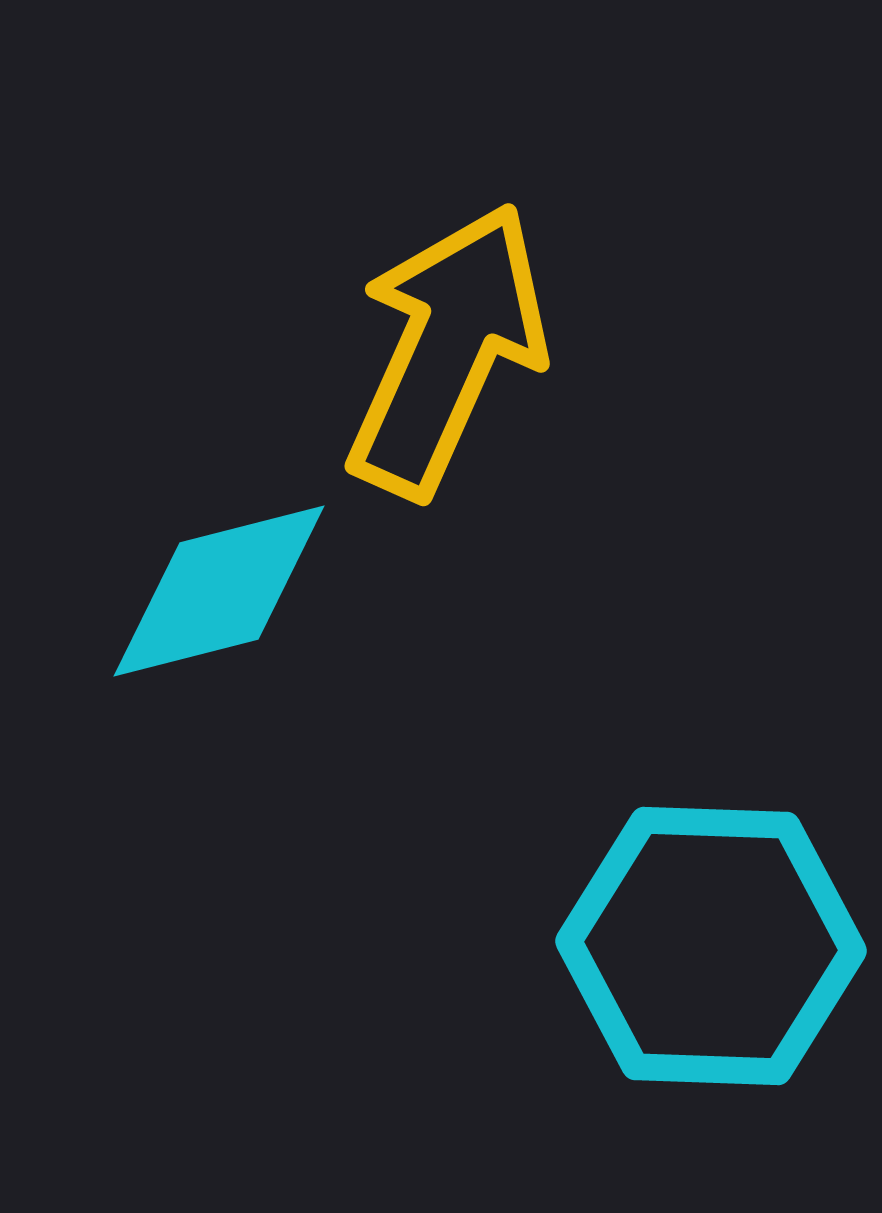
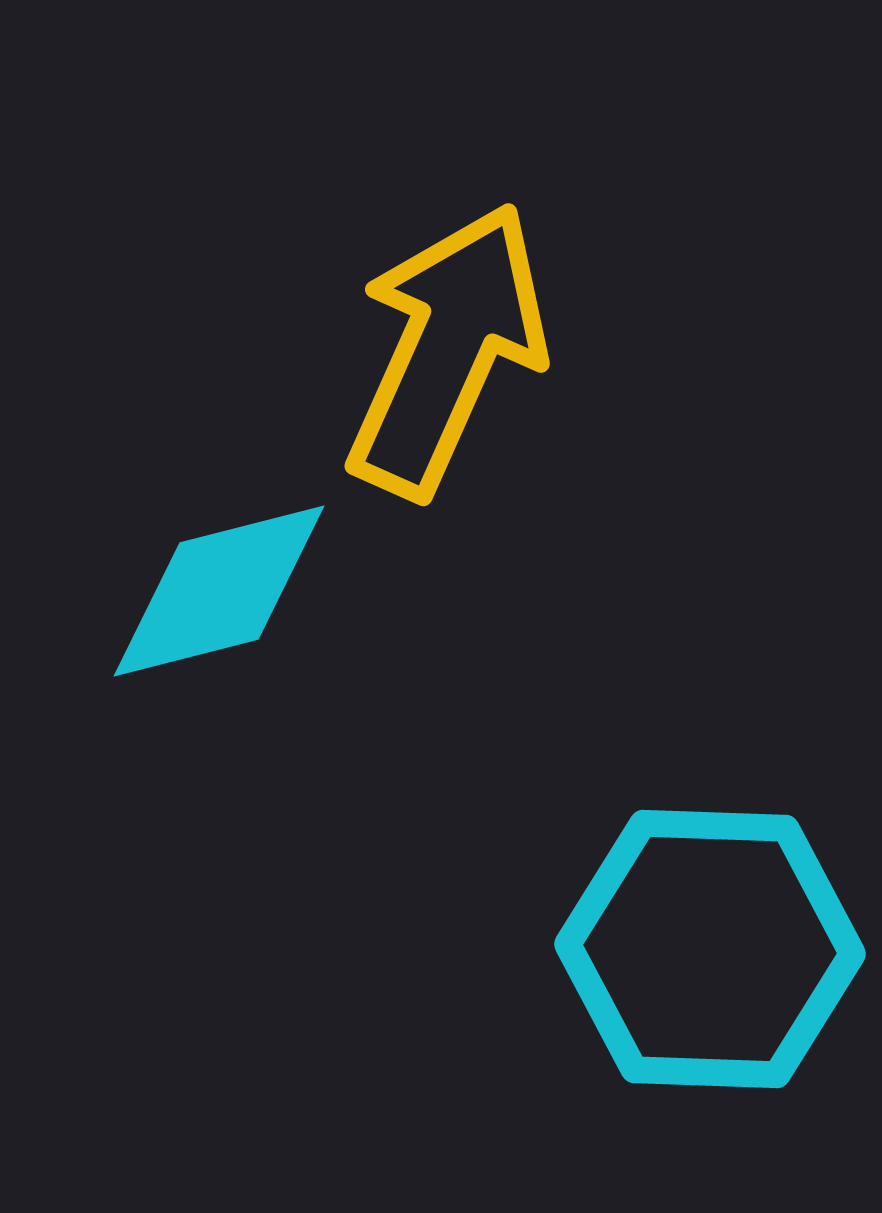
cyan hexagon: moved 1 px left, 3 px down
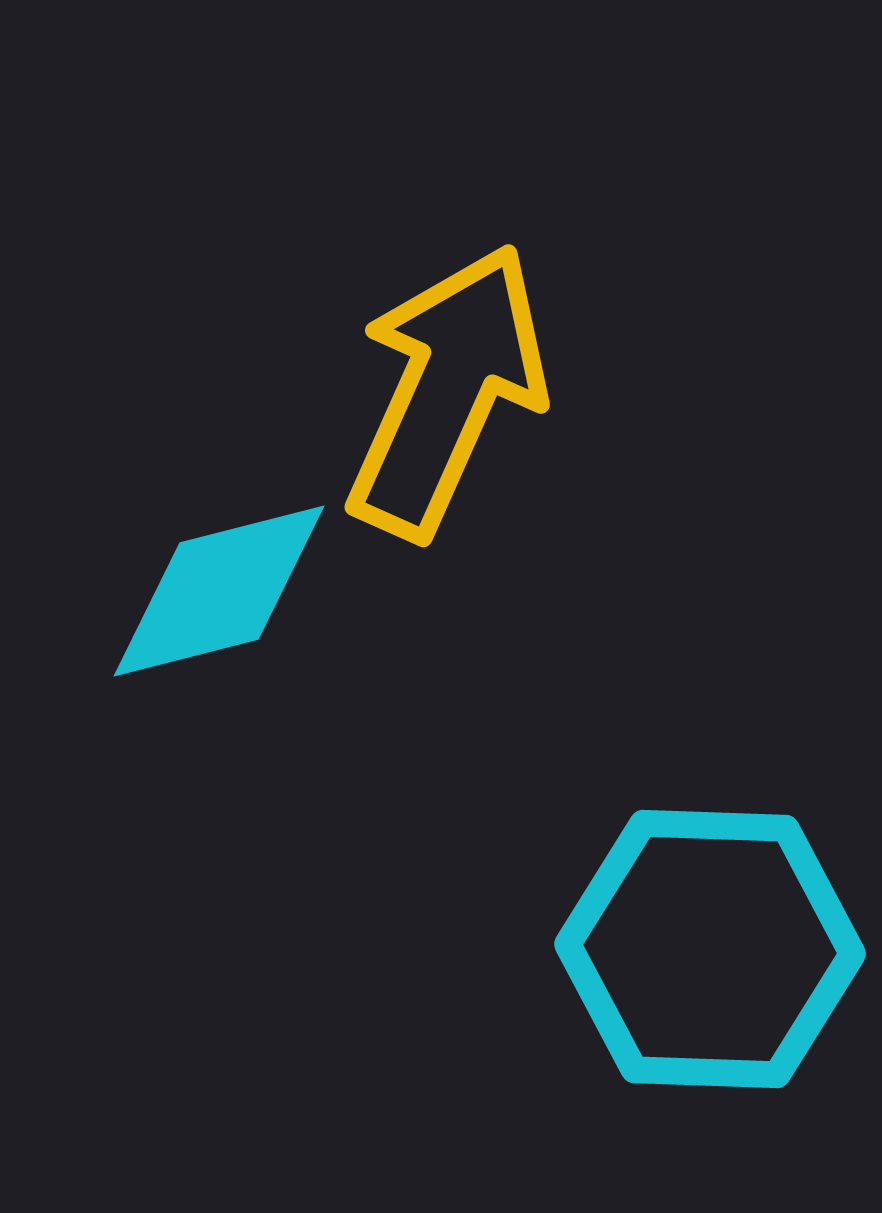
yellow arrow: moved 41 px down
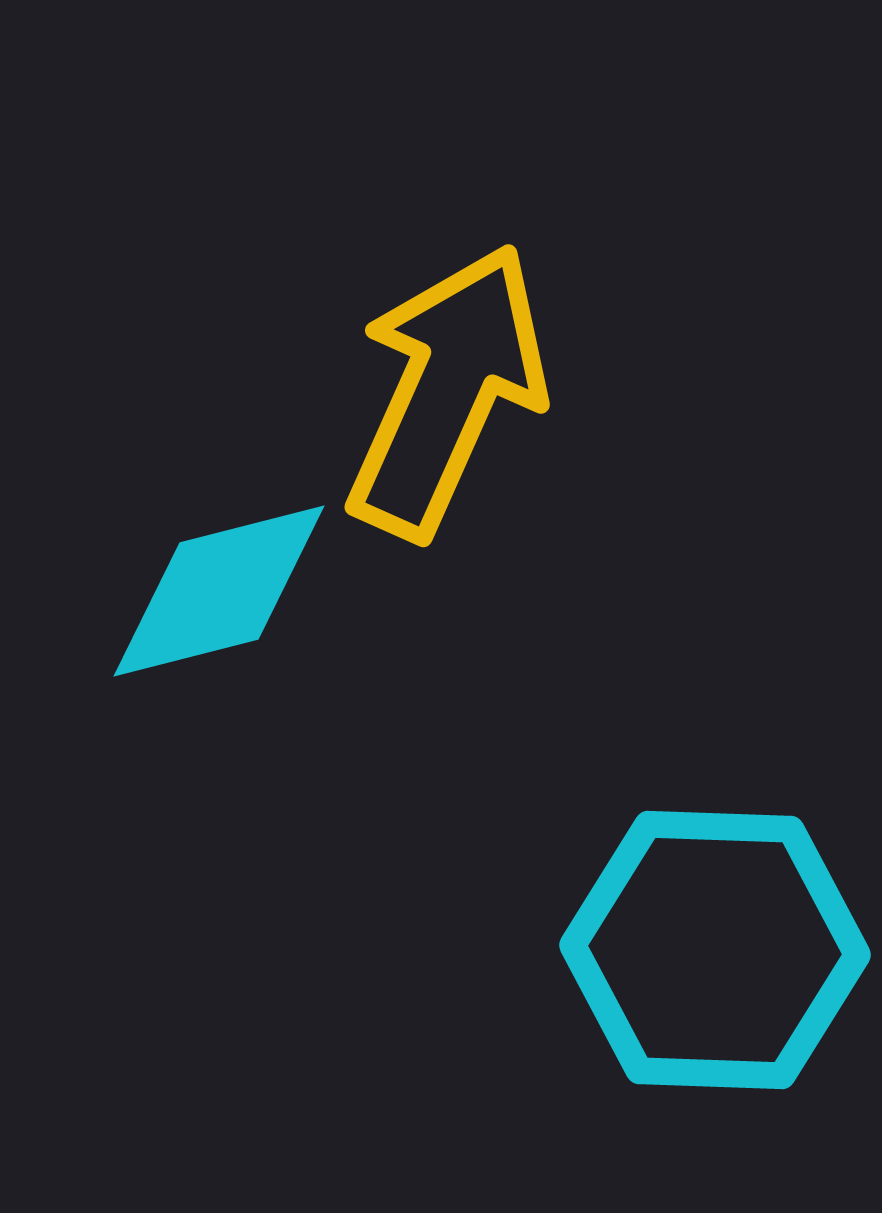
cyan hexagon: moved 5 px right, 1 px down
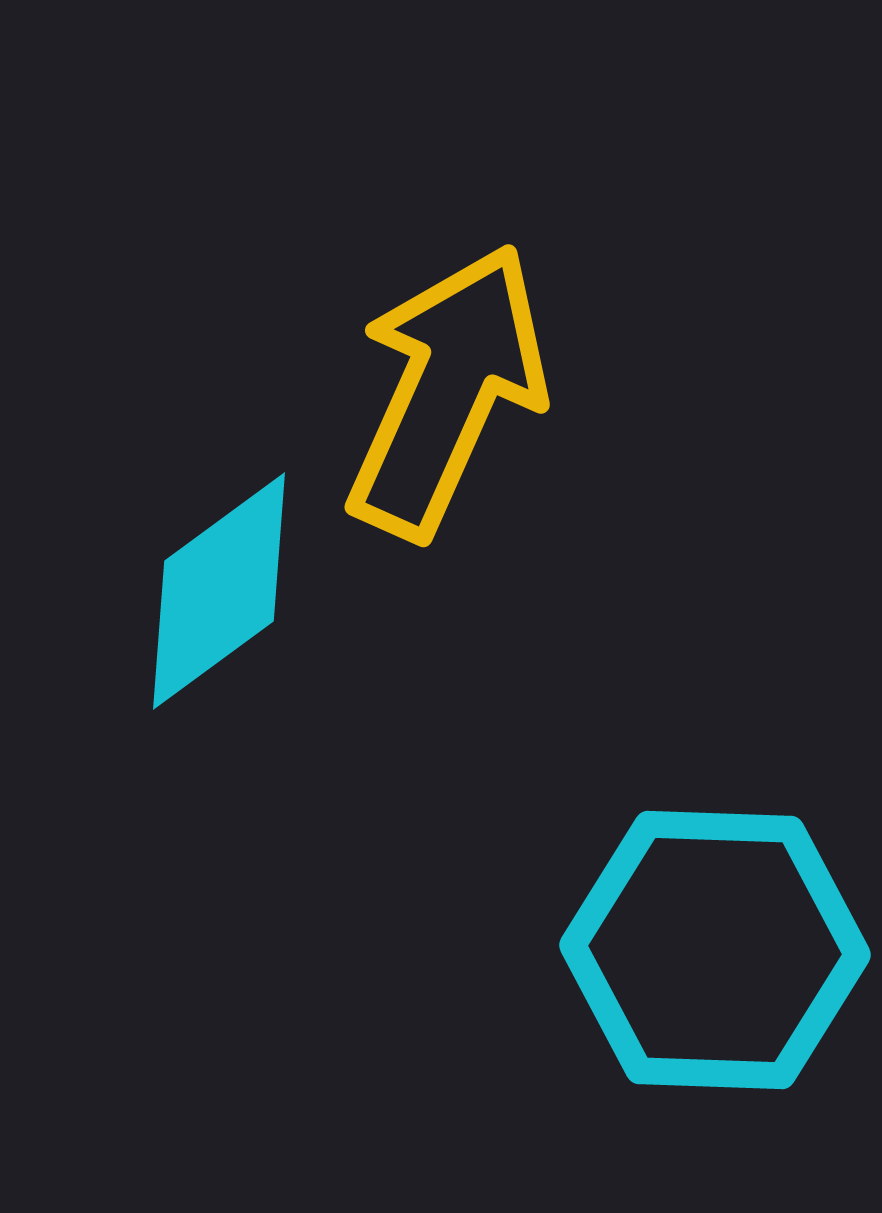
cyan diamond: rotated 22 degrees counterclockwise
